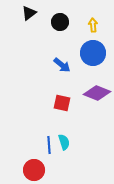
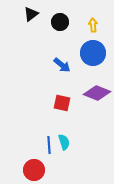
black triangle: moved 2 px right, 1 px down
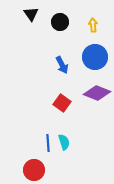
black triangle: rotated 28 degrees counterclockwise
blue circle: moved 2 px right, 4 px down
blue arrow: rotated 24 degrees clockwise
red square: rotated 24 degrees clockwise
blue line: moved 1 px left, 2 px up
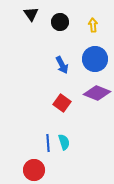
blue circle: moved 2 px down
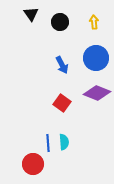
yellow arrow: moved 1 px right, 3 px up
blue circle: moved 1 px right, 1 px up
cyan semicircle: rotated 14 degrees clockwise
red circle: moved 1 px left, 6 px up
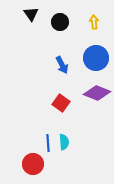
red square: moved 1 px left
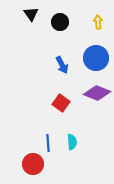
yellow arrow: moved 4 px right
cyan semicircle: moved 8 px right
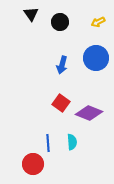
yellow arrow: rotated 112 degrees counterclockwise
blue arrow: rotated 42 degrees clockwise
purple diamond: moved 8 px left, 20 px down
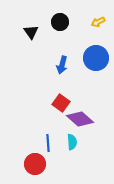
black triangle: moved 18 px down
purple diamond: moved 9 px left, 6 px down; rotated 20 degrees clockwise
red circle: moved 2 px right
